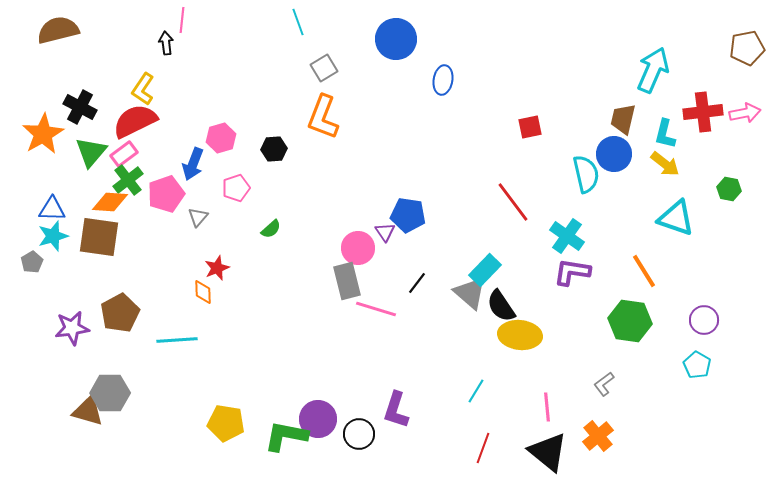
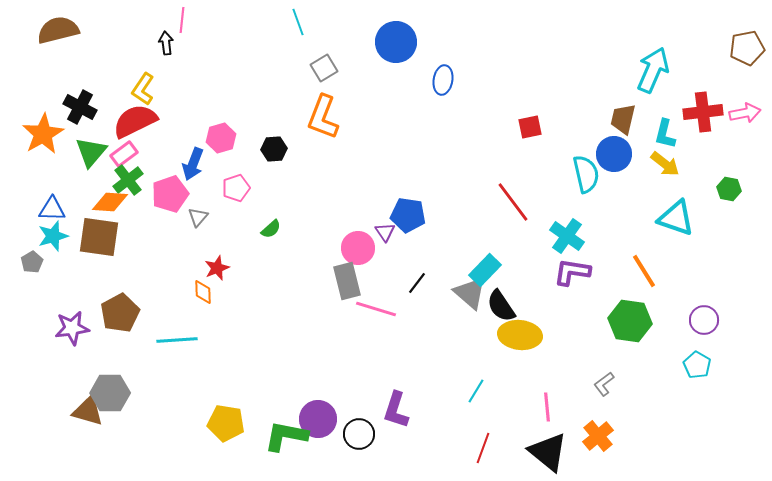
blue circle at (396, 39): moved 3 px down
pink pentagon at (166, 194): moved 4 px right
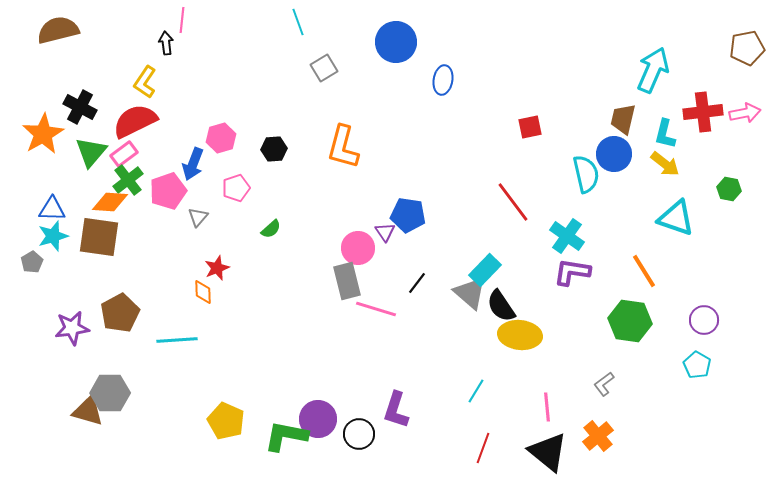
yellow L-shape at (143, 89): moved 2 px right, 7 px up
orange L-shape at (323, 117): moved 20 px right, 30 px down; rotated 6 degrees counterclockwise
pink pentagon at (170, 194): moved 2 px left, 3 px up
yellow pentagon at (226, 423): moved 2 px up; rotated 15 degrees clockwise
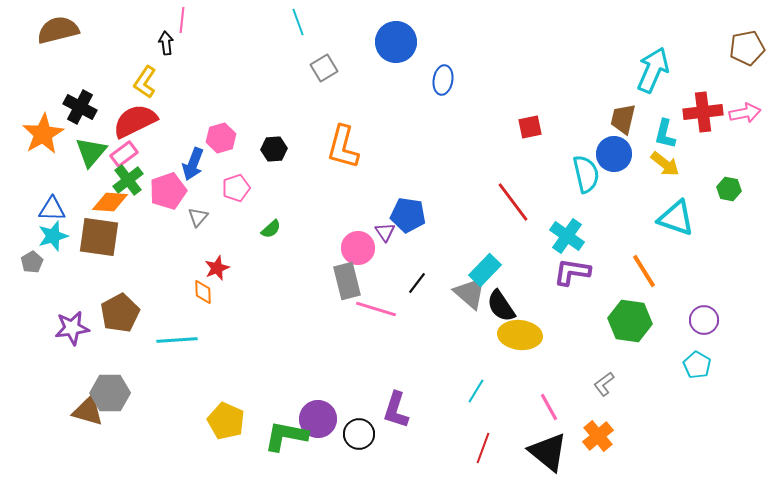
pink line at (547, 407): moved 2 px right; rotated 24 degrees counterclockwise
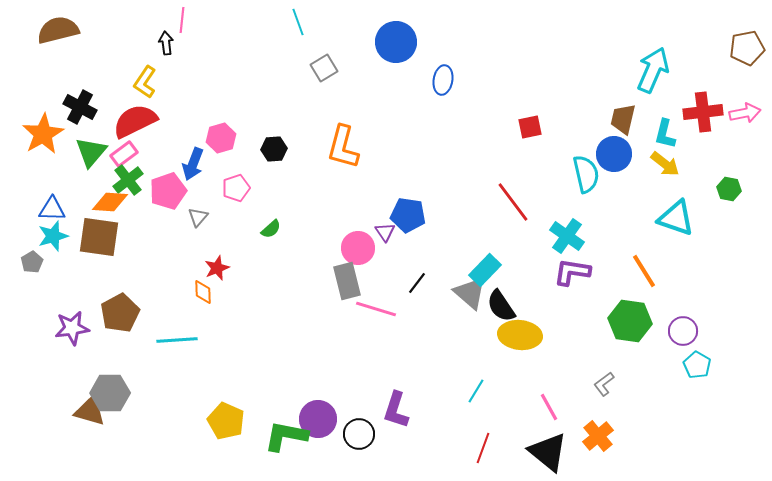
purple circle at (704, 320): moved 21 px left, 11 px down
brown triangle at (88, 411): moved 2 px right
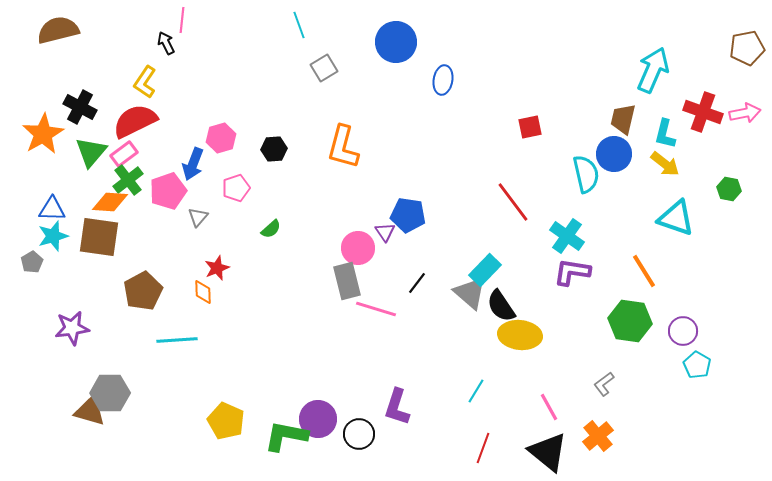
cyan line at (298, 22): moved 1 px right, 3 px down
black arrow at (166, 43): rotated 20 degrees counterclockwise
red cross at (703, 112): rotated 27 degrees clockwise
brown pentagon at (120, 313): moved 23 px right, 22 px up
purple L-shape at (396, 410): moved 1 px right, 3 px up
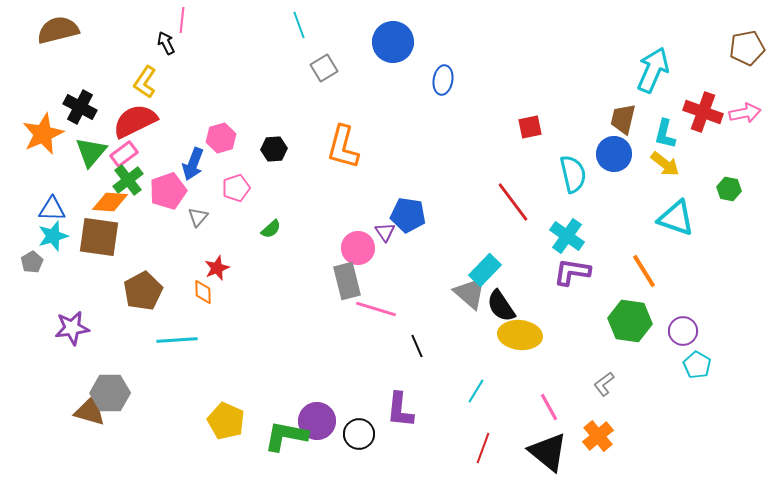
blue circle at (396, 42): moved 3 px left
orange star at (43, 134): rotated 6 degrees clockwise
cyan semicircle at (586, 174): moved 13 px left
black line at (417, 283): moved 63 px down; rotated 60 degrees counterclockwise
purple L-shape at (397, 407): moved 3 px right, 3 px down; rotated 12 degrees counterclockwise
purple circle at (318, 419): moved 1 px left, 2 px down
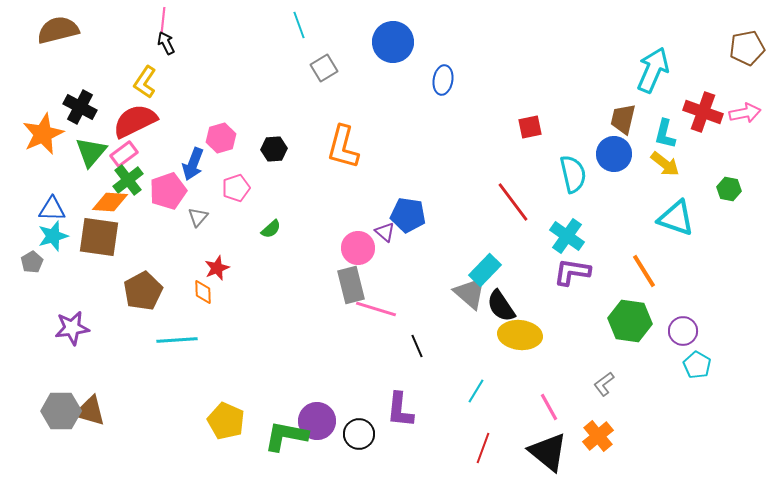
pink line at (182, 20): moved 19 px left
purple triangle at (385, 232): rotated 15 degrees counterclockwise
gray rectangle at (347, 281): moved 4 px right, 4 px down
gray hexagon at (110, 393): moved 49 px left, 18 px down
